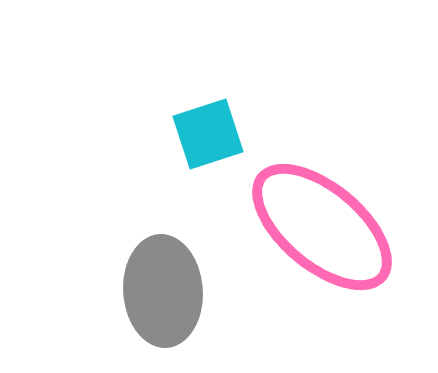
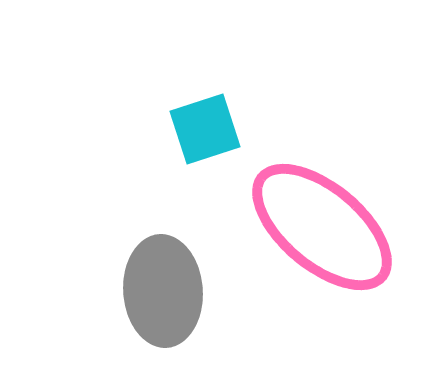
cyan square: moved 3 px left, 5 px up
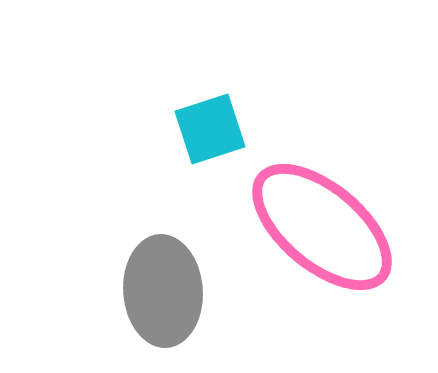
cyan square: moved 5 px right
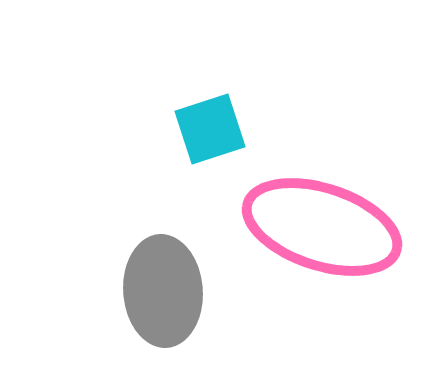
pink ellipse: rotated 22 degrees counterclockwise
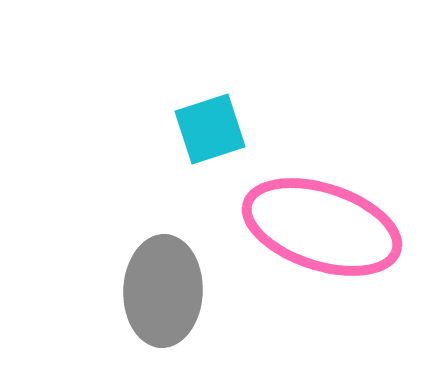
gray ellipse: rotated 6 degrees clockwise
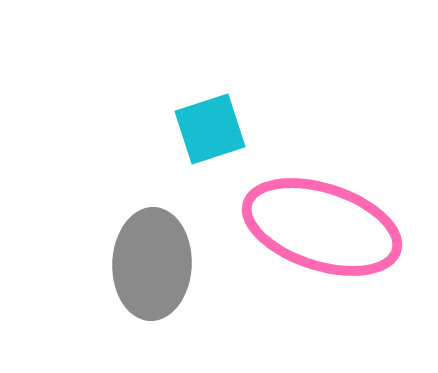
gray ellipse: moved 11 px left, 27 px up
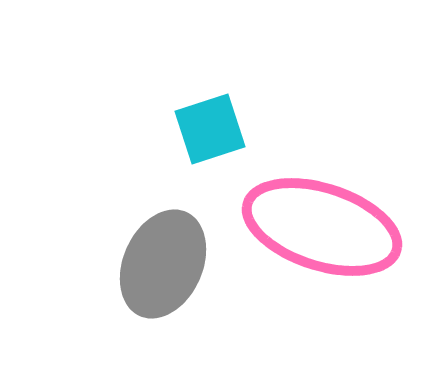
gray ellipse: moved 11 px right; rotated 22 degrees clockwise
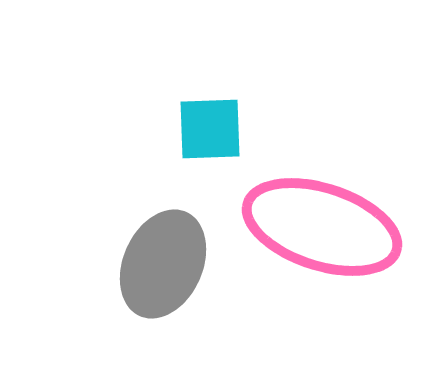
cyan square: rotated 16 degrees clockwise
